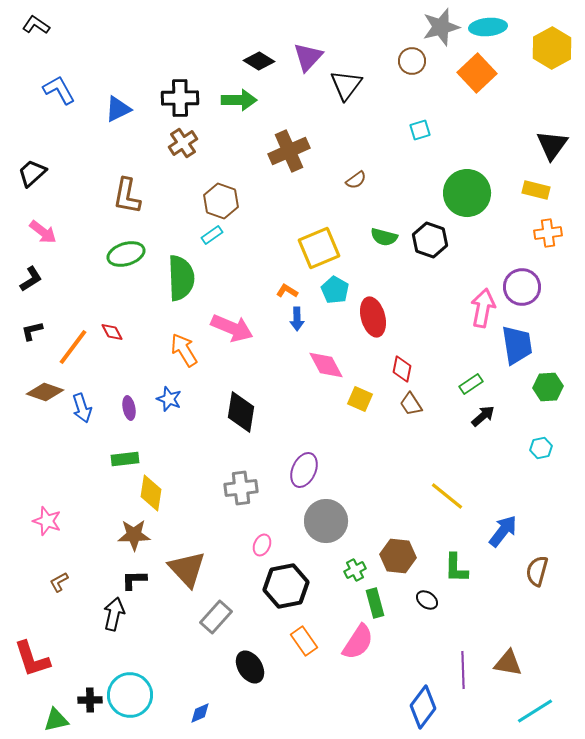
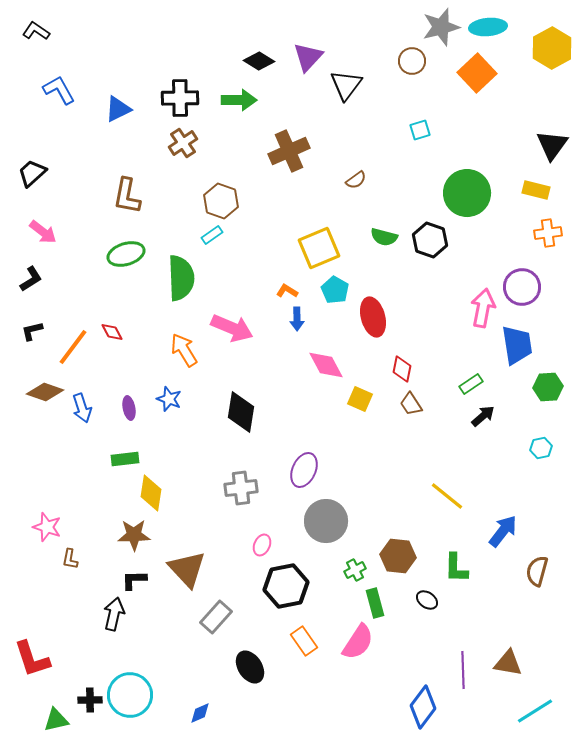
black L-shape at (36, 25): moved 6 px down
pink star at (47, 521): moved 6 px down
brown L-shape at (59, 582): moved 11 px right, 23 px up; rotated 50 degrees counterclockwise
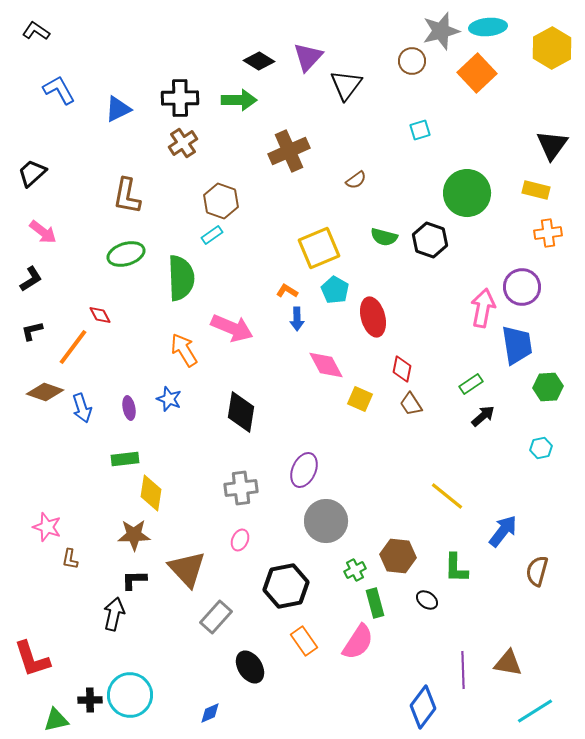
gray star at (441, 27): moved 4 px down
red diamond at (112, 332): moved 12 px left, 17 px up
pink ellipse at (262, 545): moved 22 px left, 5 px up
blue diamond at (200, 713): moved 10 px right
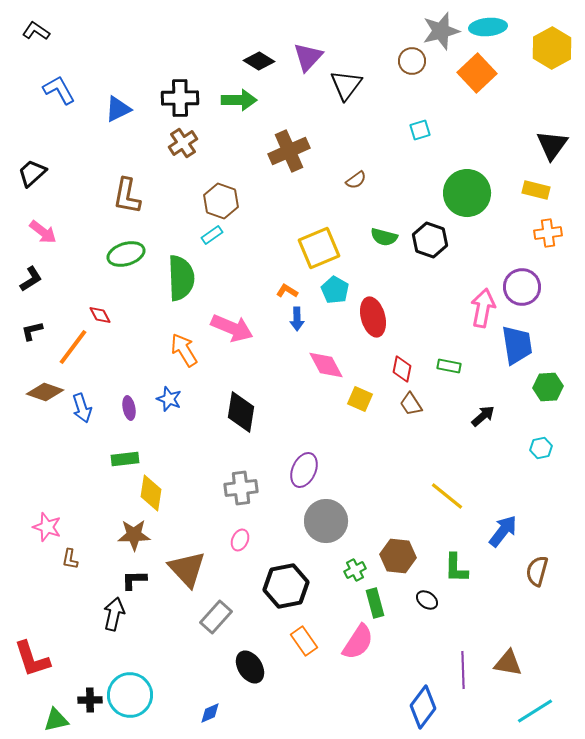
green rectangle at (471, 384): moved 22 px left, 18 px up; rotated 45 degrees clockwise
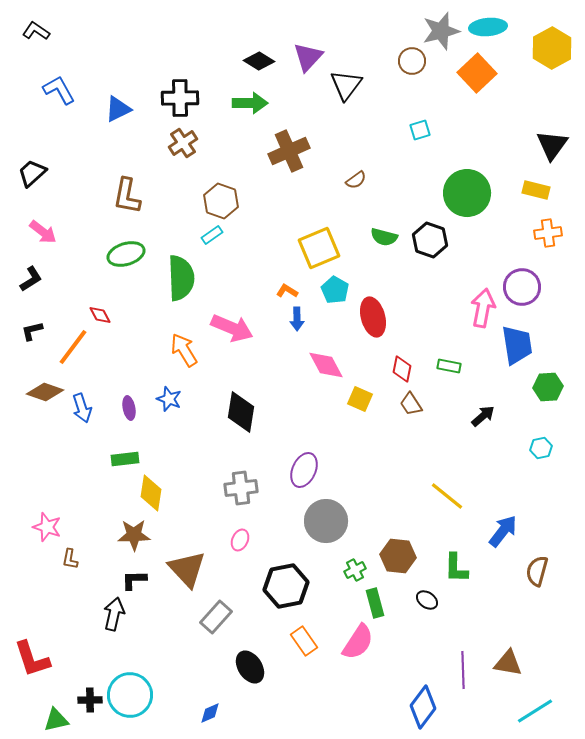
green arrow at (239, 100): moved 11 px right, 3 px down
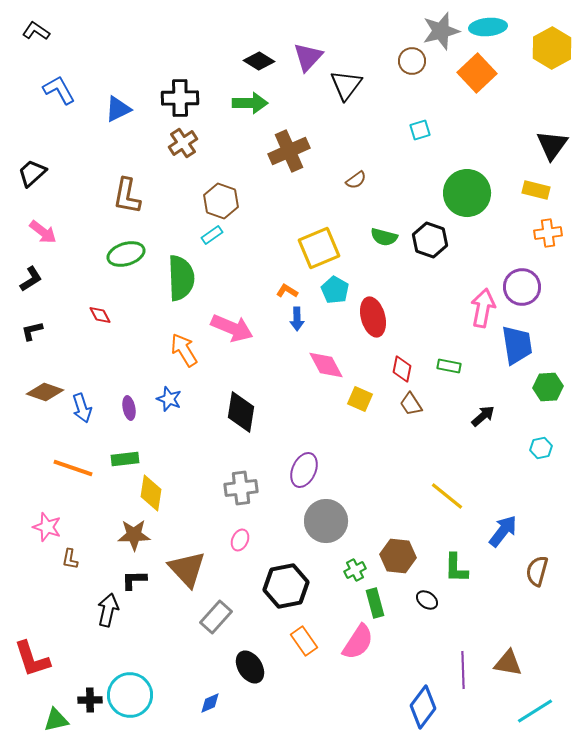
orange line at (73, 347): moved 121 px down; rotated 72 degrees clockwise
black arrow at (114, 614): moved 6 px left, 4 px up
blue diamond at (210, 713): moved 10 px up
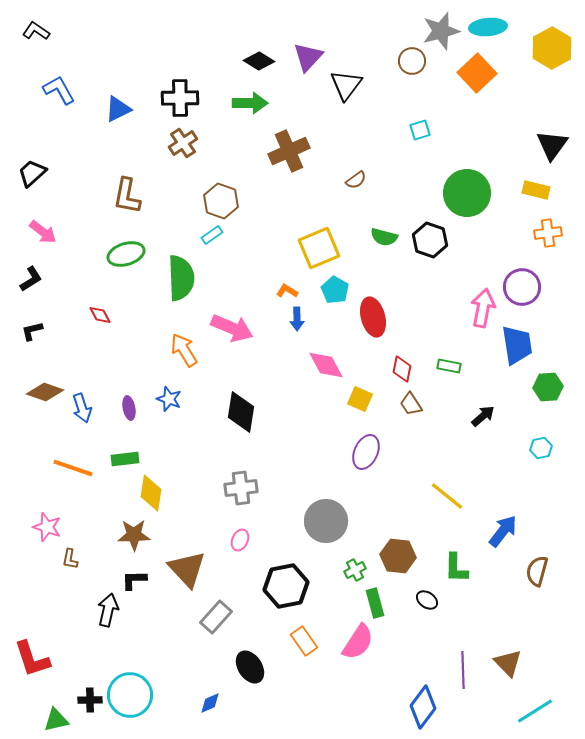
purple ellipse at (304, 470): moved 62 px right, 18 px up
brown triangle at (508, 663): rotated 36 degrees clockwise
